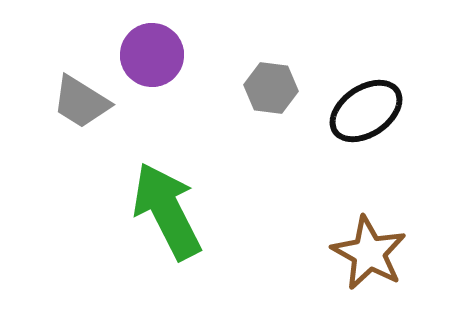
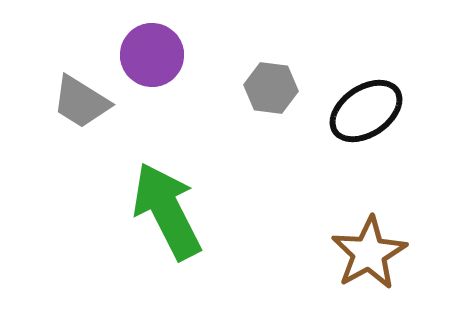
brown star: rotated 14 degrees clockwise
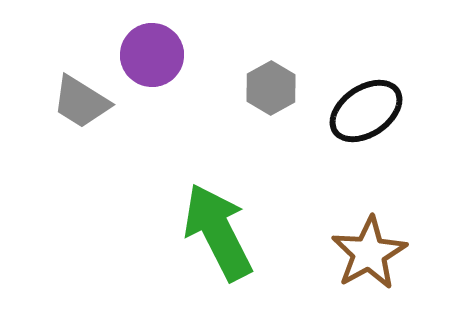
gray hexagon: rotated 24 degrees clockwise
green arrow: moved 51 px right, 21 px down
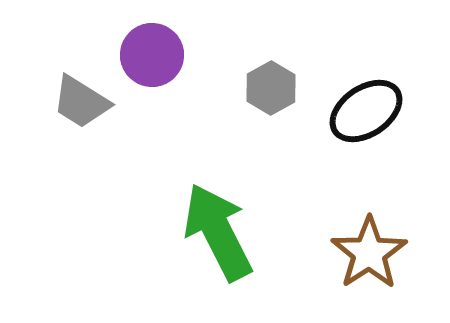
brown star: rotated 4 degrees counterclockwise
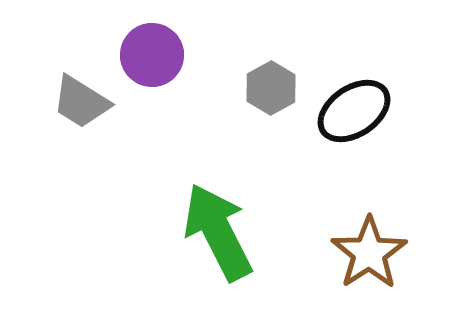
black ellipse: moved 12 px left
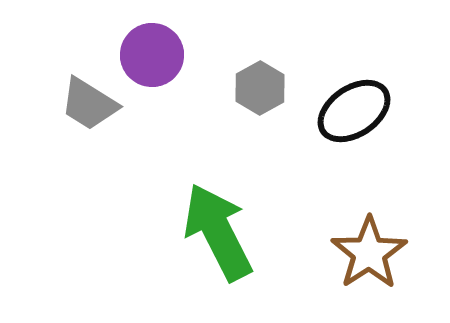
gray hexagon: moved 11 px left
gray trapezoid: moved 8 px right, 2 px down
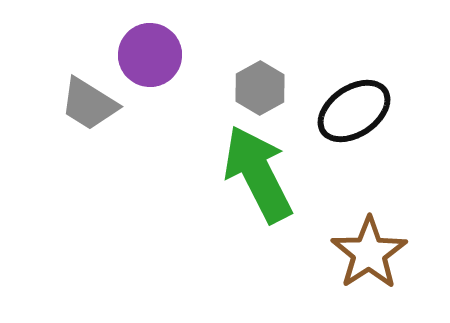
purple circle: moved 2 px left
green arrow: moved 40 px right, 58 px up
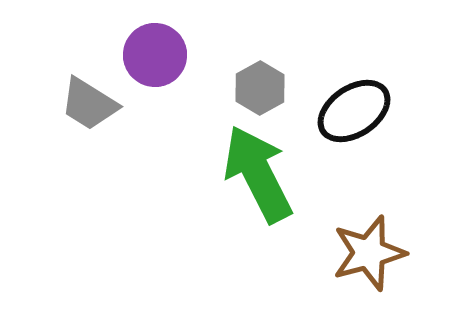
purple circle: moved 5 px right
brown star: rotated 18 degrees clockwise
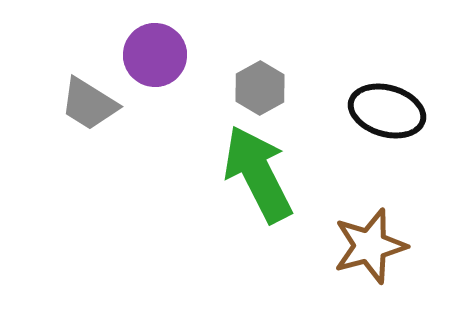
black ellipse: moved 33 px right; rotated 50 degrees clockwise
brown star: moved 1 px right, 7 px up
